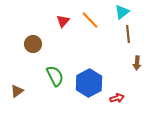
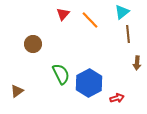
red triangle: moved 7 px up
green semicircle: moved 6 px right, 2 px up
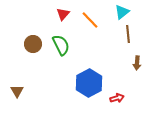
green semicircle: moved 29 px up
brown triangle: rotated 24 degrees counterclockwise
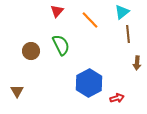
red triangle: moved 6 px left, 3 px up
brown circle: moved 2 px left, 7 px down
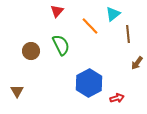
cyan triangle: moved 9 px left, 2 px down
orange line: moved 6 px down
brown arrow: rotated 32 degrees clockwise
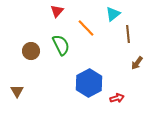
orange line: moved 4 px left, 2 px down
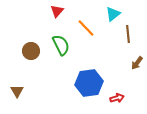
blue hexagon: rotated 20 degrees clockwise
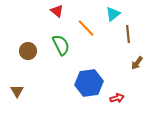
red triangle: rotated 32 degrees counterclockwise
brown circle: moved 3 px left
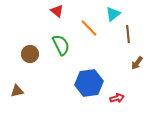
orange line: moved 3 px right
brown circle: moved 2 px right, 3 px down
brown triangle: rotated 48 degrees clockwise
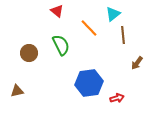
brown line: moved 5 px left, 1 px down
brown circle: moved 1 px left, 1 px up
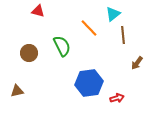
red triangle: moved 19 px left; rotated 24 degrees counterclockwise
green semicircle: moved 1 px right, 1 px down
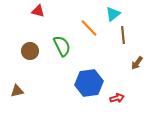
brown circle: moved 1 px right, 2 px up
